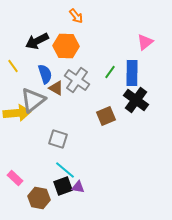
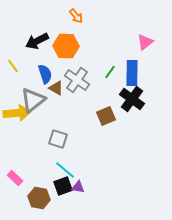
black cross: moved 4 px left, 1 px up
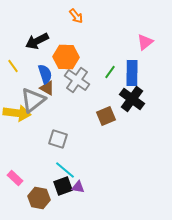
orange hexagon: moved 11 px down
brown triangle: moved 9 px left
yellow arrow: rotated 12 degrees clockwise
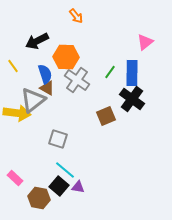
black square: moved 4 px left; rotated 30 degrees counterclockwise
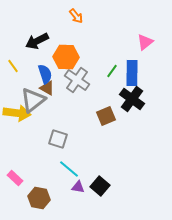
green line: moved 2 px right, 1 px up
cyan line: moved 4 px right, 1 px up
black square: moved 41 px right
